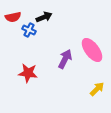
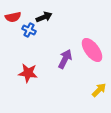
yellow arrow: moved 2 px right, 1 px down
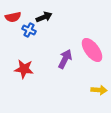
red star: moved 4 px left, 4 px up
yellow arrow: rotated 49 degrees clockwise
